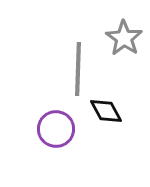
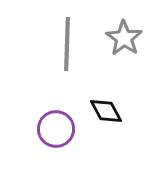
gray line: moved 11 px left, 25 px up
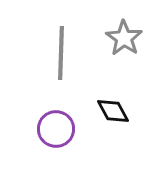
gray line: moved 6 px left, 9 px down
black diamond: moved 7 px right
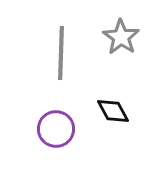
gray star: moved 3 px left, 1 px up
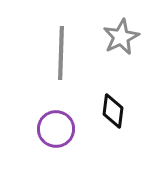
gray star: rotated 12 degrees clockwise
black diamond: rotated 36 degrees clockwise
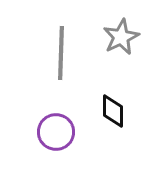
black diamond: rotated 8 degrees counterclockwise
purple circle: moved 3 px down
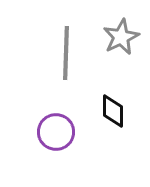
gray line: moved 5 px right
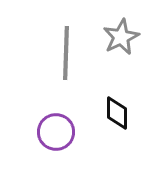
black diamond: moved 4 px right, 2 px down
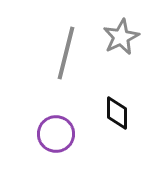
gray line: rotated 12 degrees clockwise
purple circle: moved 2 px down
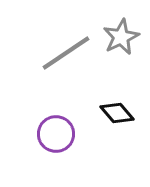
gray line: rotated 42 degrees clockwise
black diamond: rotated 40 degrees counterclockwise
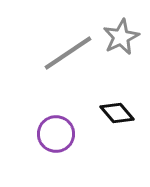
gray line: moved 2 px right
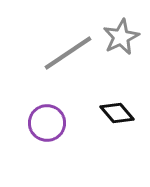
purple circle: moved 9 px left, 11 px up
